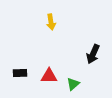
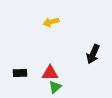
yellow arrow: rotated 84 degrees clockwise
red triangle: moved 1 px right, 3 px up
green triangle: moved 18 px left, 3 px down
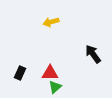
black arrow: rotated 120 degrees clockwise
black rectangle: rotated 64 degrees counterclockwise
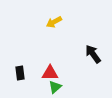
yellow arrow: moved 3 px right; rotated 14 degrees counterclockwise
black rectangle: rotated 32 degrees counterclockwise
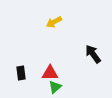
black rectangle: moved 1 px right
